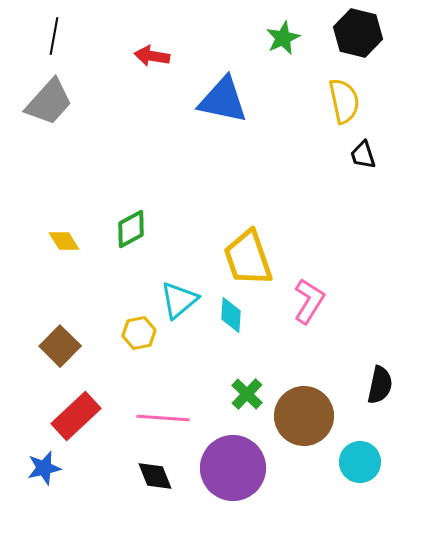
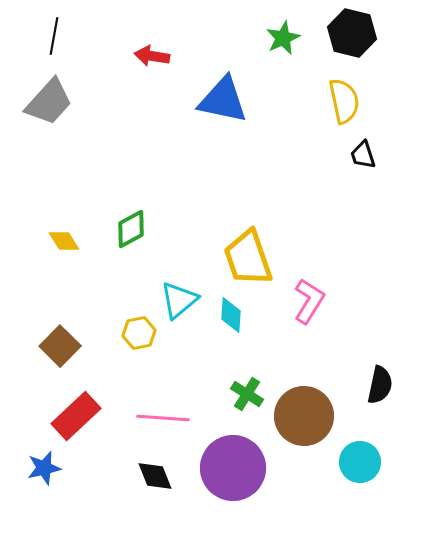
black hexagon: moved 6 px left
green cross: rotated 12 degrees counterclockwise
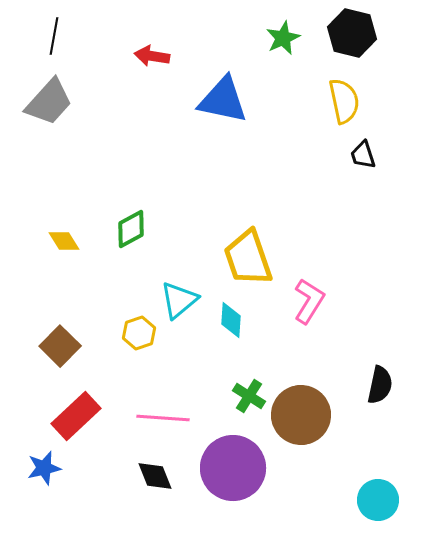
cyan diamond: moved 5 px down
yellow hexagon: rotated 8 degrees counterclockwise
green cross: moved 2 px right, 2 px down
brown circle: moved 3 px left, 1 px up
cyan circle: moved 18 px right, 38 px down
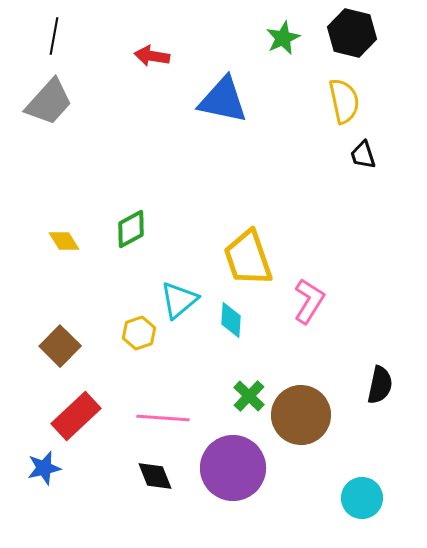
green cross: rotated 12 degrees clockwise
cyan circle: moved 16 px left, 2 px up
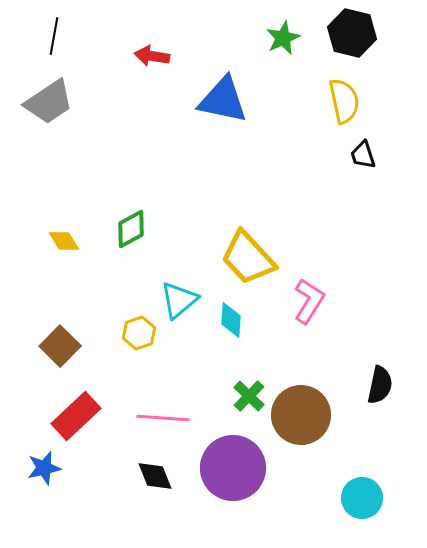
gray trapezoid: rotated 14 degrees clockwise
yellow trapezoid: rotated 24 degrees counterclockwise
